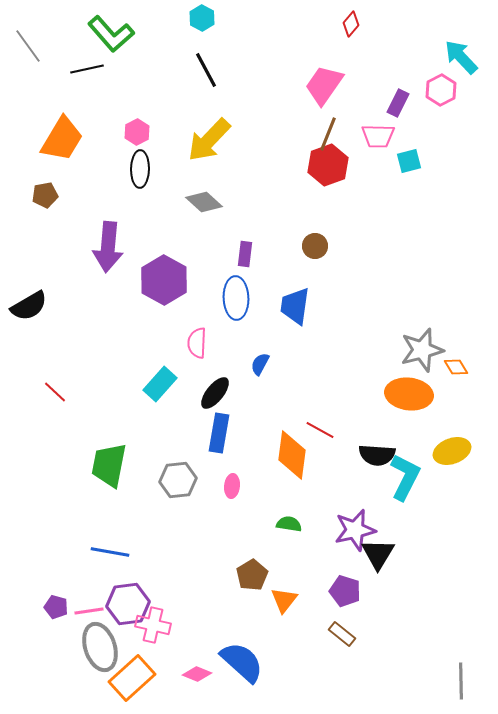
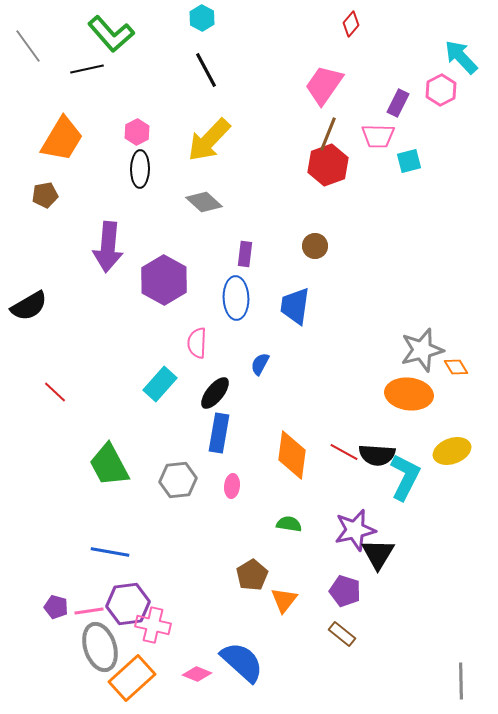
red line at (320, 430): moved 24 px right, 22 px down
green trapezoid at (109, 465): rotated 39 degrees counterclockwise
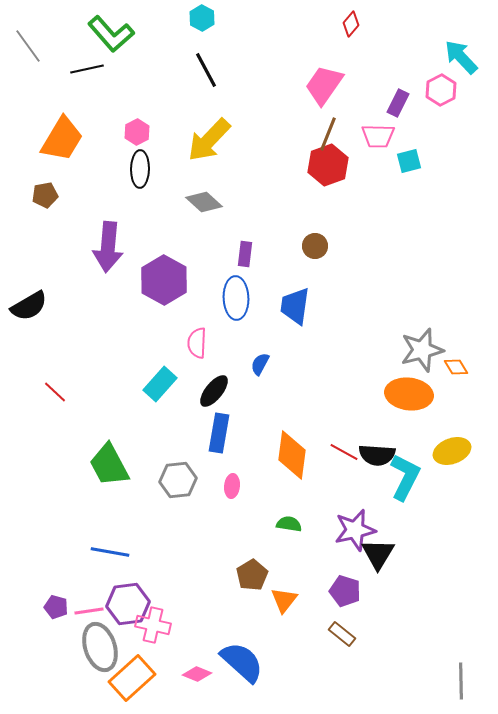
black ellipse at (215, 393): moved 1 px left, 2 px up
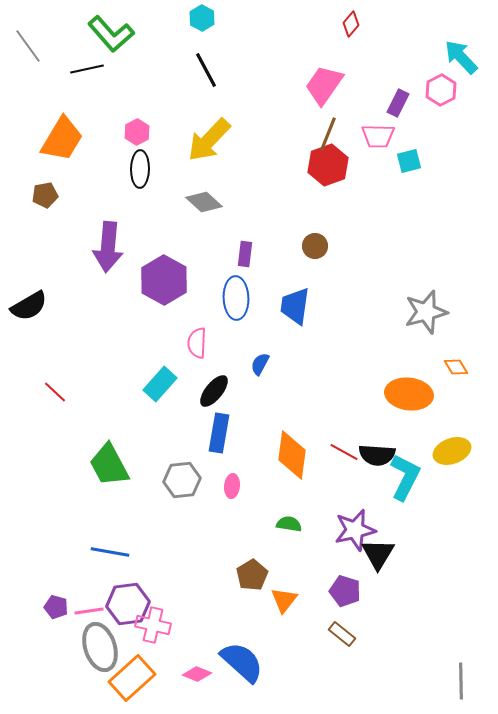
gray star at (422, 350): moved 4 px right, 38 px up
gray hexagon at (178, 480): moved 4 px right
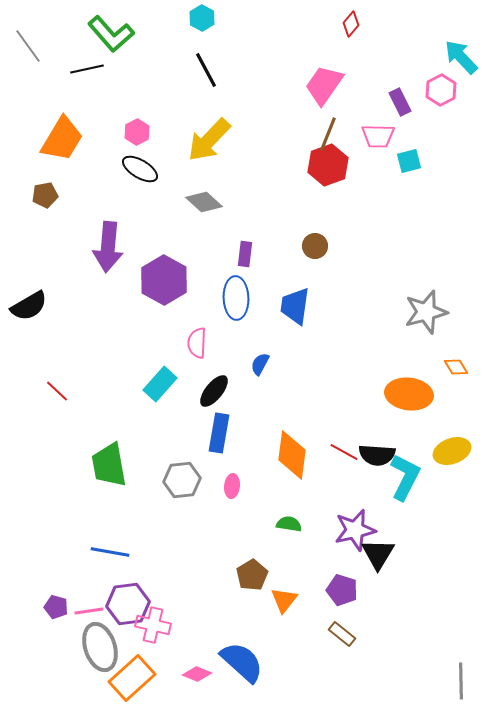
purple rectangle at (398, 103): moved 2 px right, 1 px up; rotated 52 degrees counterclockwise
black ellipse at (140, 169): rotated 60 degrees counterclockwise
red line at (55, 392): moved 2 px right, 1 px up
green trapezoid at (109, 465): rotated 18 degrees clockwise
purple pentagon at (345, 591): moved 3 px left, 1 px up
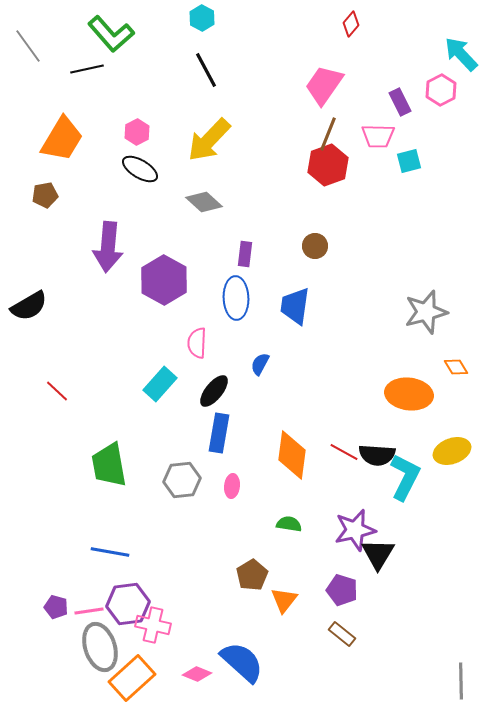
cyan arrow at (461, 57): moved 3 px up
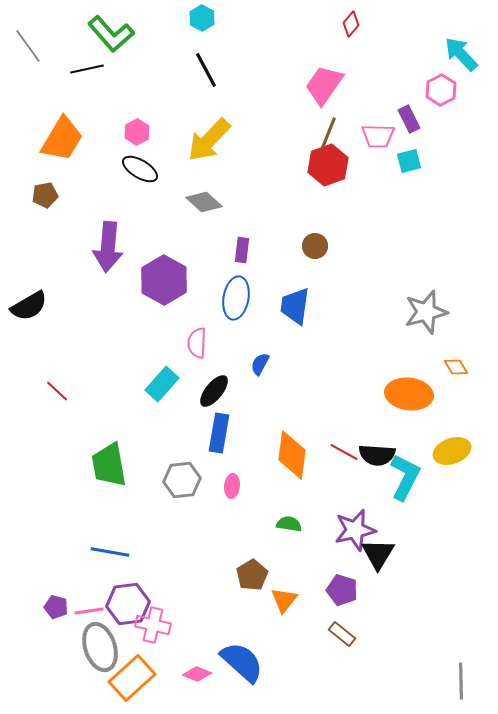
purple rectangle at (400, 102): moved 9 px right, 17 px down
purple rectangle at (245, 254): moved 3 px left, 4 px up
blue ellipse at (236, 298): rotated 12 degrees clockwise
cyan rectangle at (160, 384): moved 2 px right
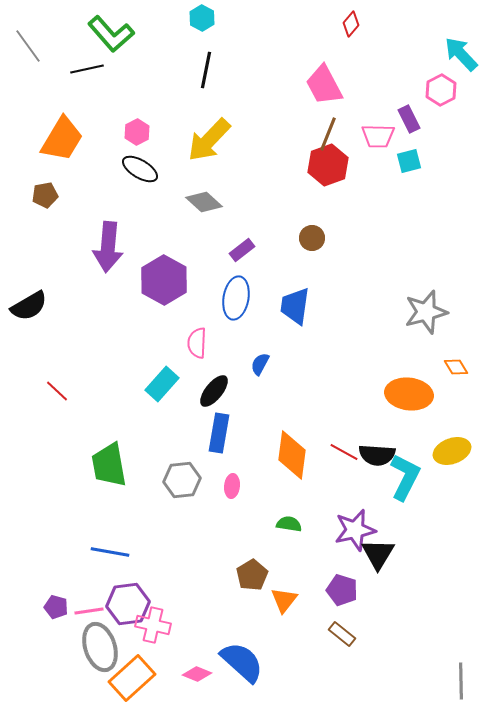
black line at (206, 70): rotated 39 degrees clockwise
pink trapezoid at (324, 85): rotated 63 degrees counterclockwise
brown circle at (315, 246): moved 3 px left, 8 px up
purple rectangle at (242, 250): rotated 45 degrees clockwise
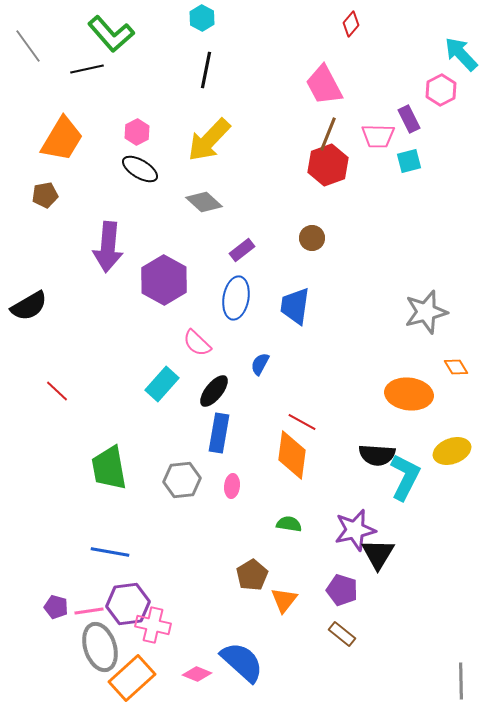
pink semicircle at (197, 343): rotated 48 degrees counterclockwise
red line at (344, 452): moved 42 px left, 30 px up
green trapezoid at (109, 465): moved 3 px down
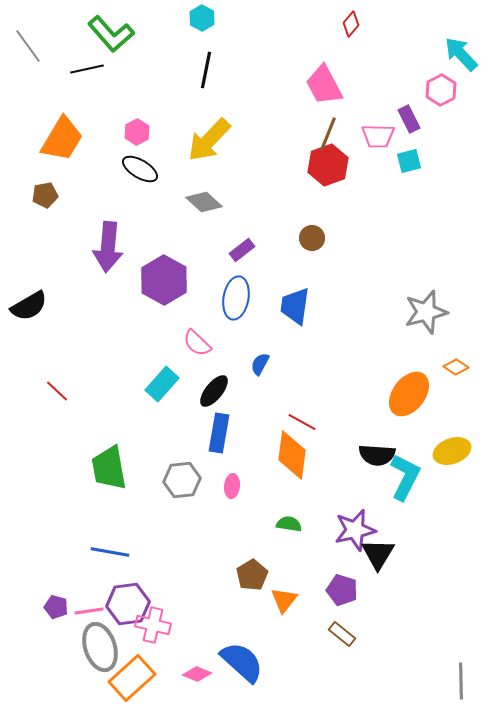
orange diamond at (456, 367): rotated 25 degrees counterclockwise
orange ellipse at (409, 394): rotated 60 degrees counterclockwise
